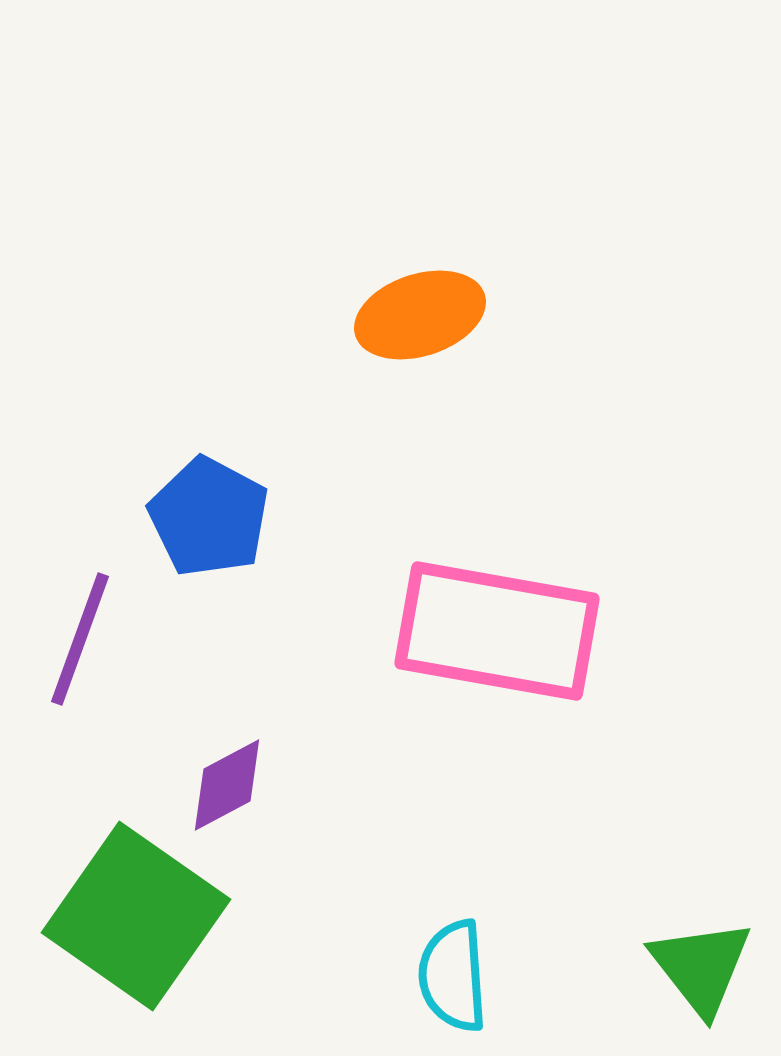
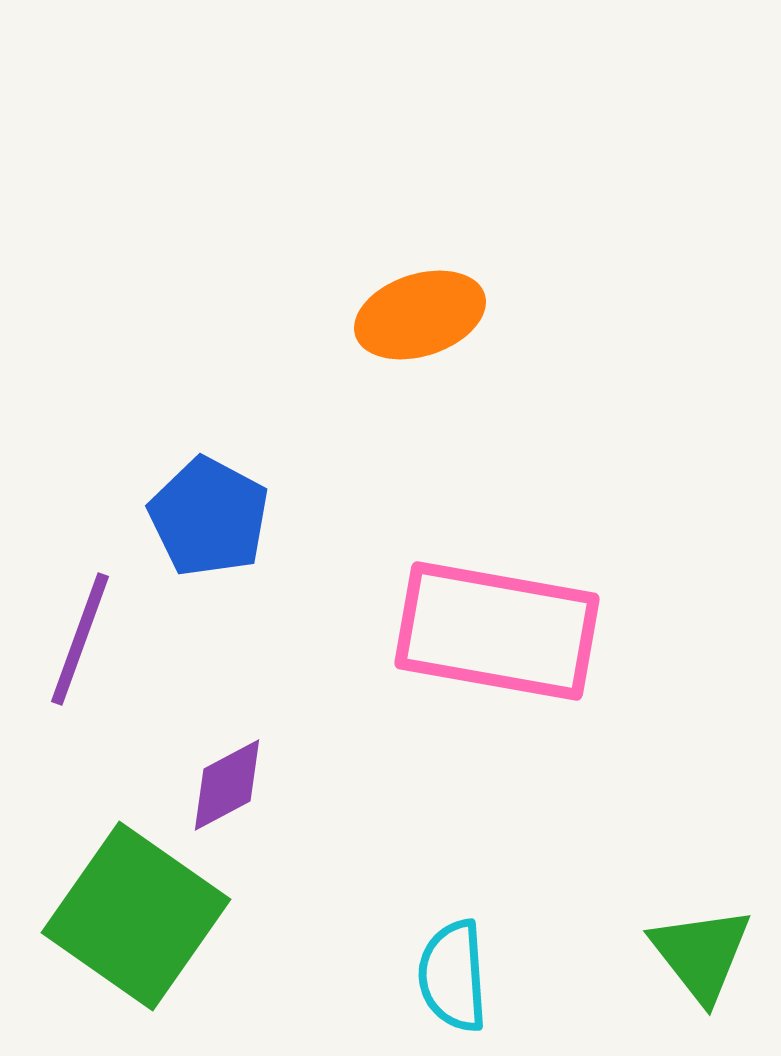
green triangle: moved 13 px up
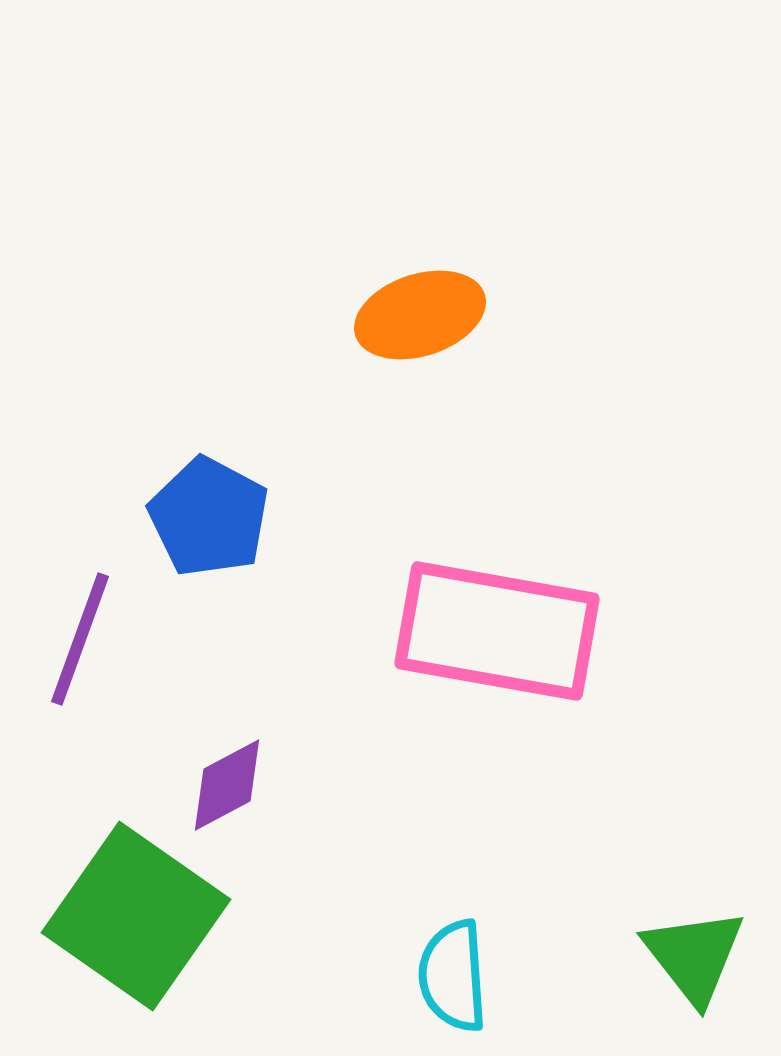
green triangle: moved 7 px left, 2 px down
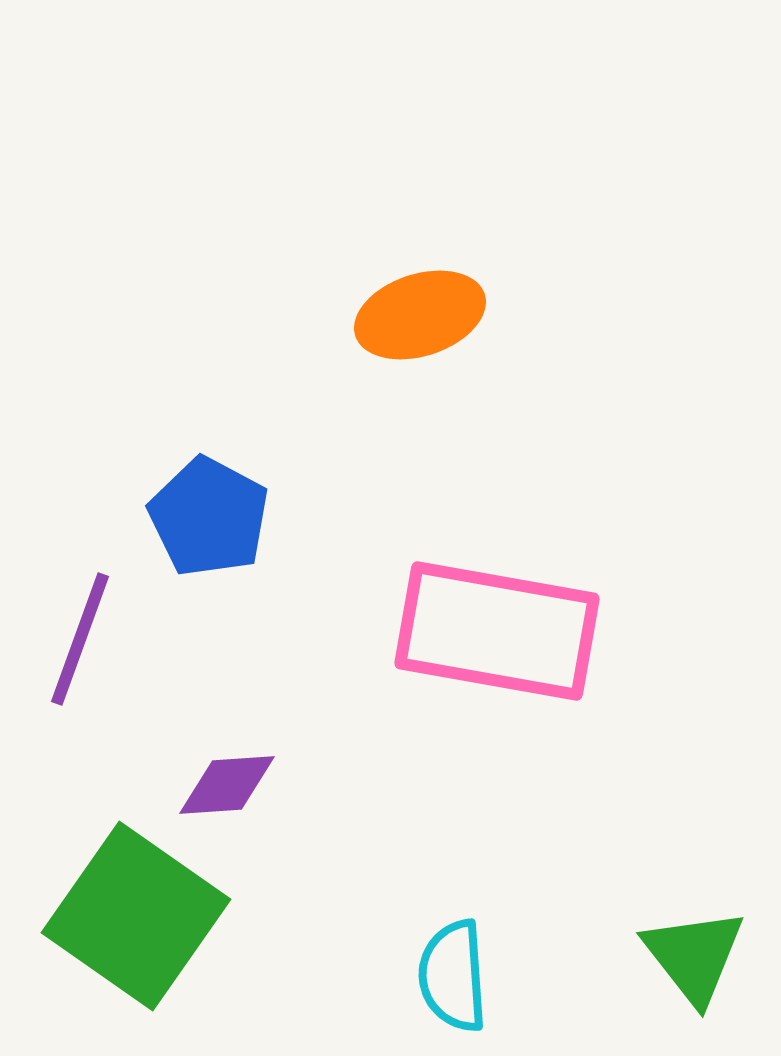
purple diamond: rotated 24 degrees clockwise
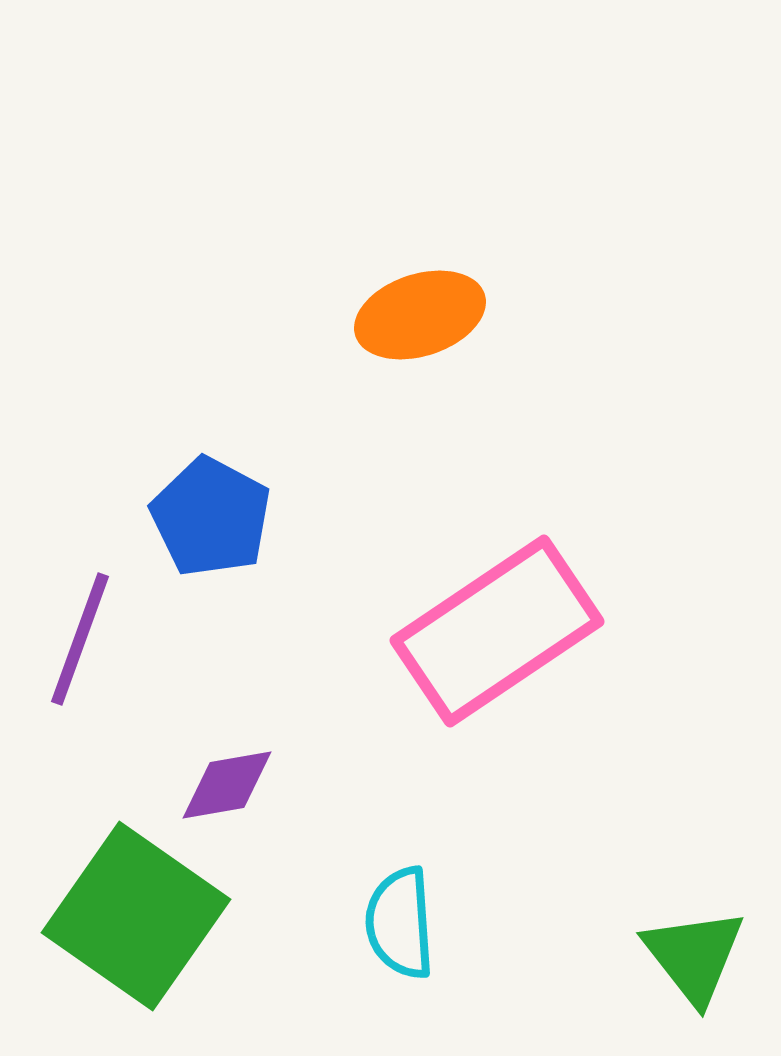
blue pentagon: moved 2 px right
pink rectangle: rotated 44 degrees counterclockwise
purple diamond: rotated 6 degrees counterclockwise
cyan semicircle: moved 53 px left, 53 px up
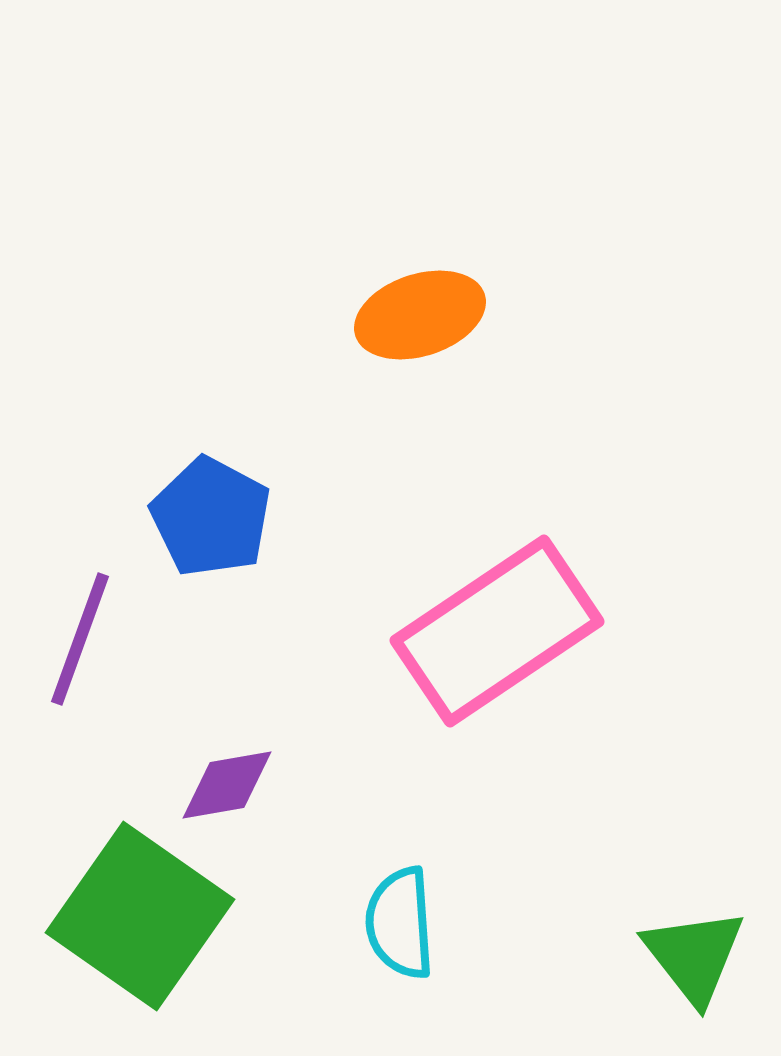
green square: moved 4 px right
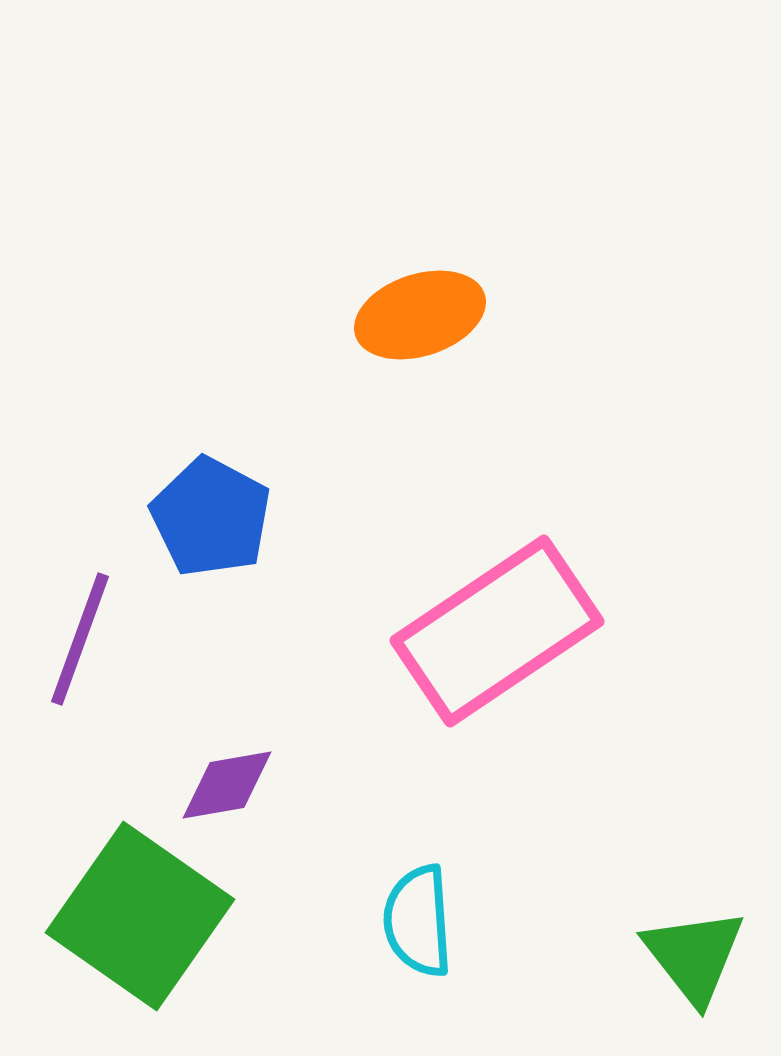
cyan semicircle: moved 18 px right, 2 px up
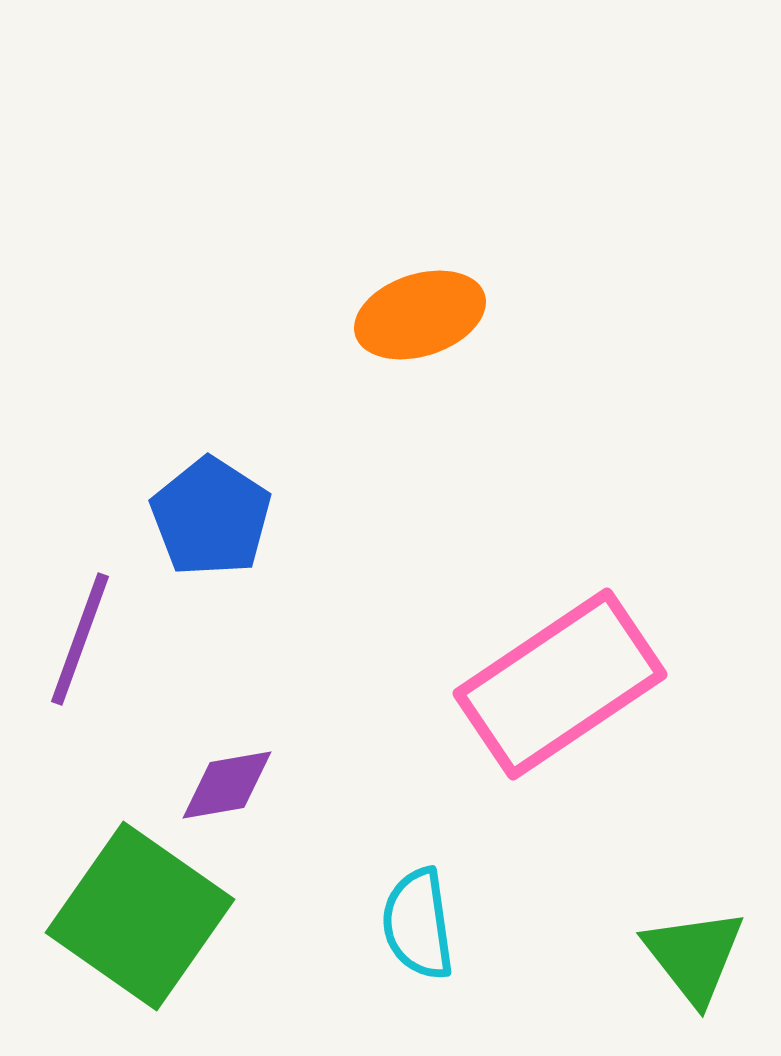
blue pentagon: rotated 5 degrees clockwise
pink rectangle: moved 63 px right, 53 px down
cyan semicircle: moved 3 px down; rotated 4 degrees counterclockwise
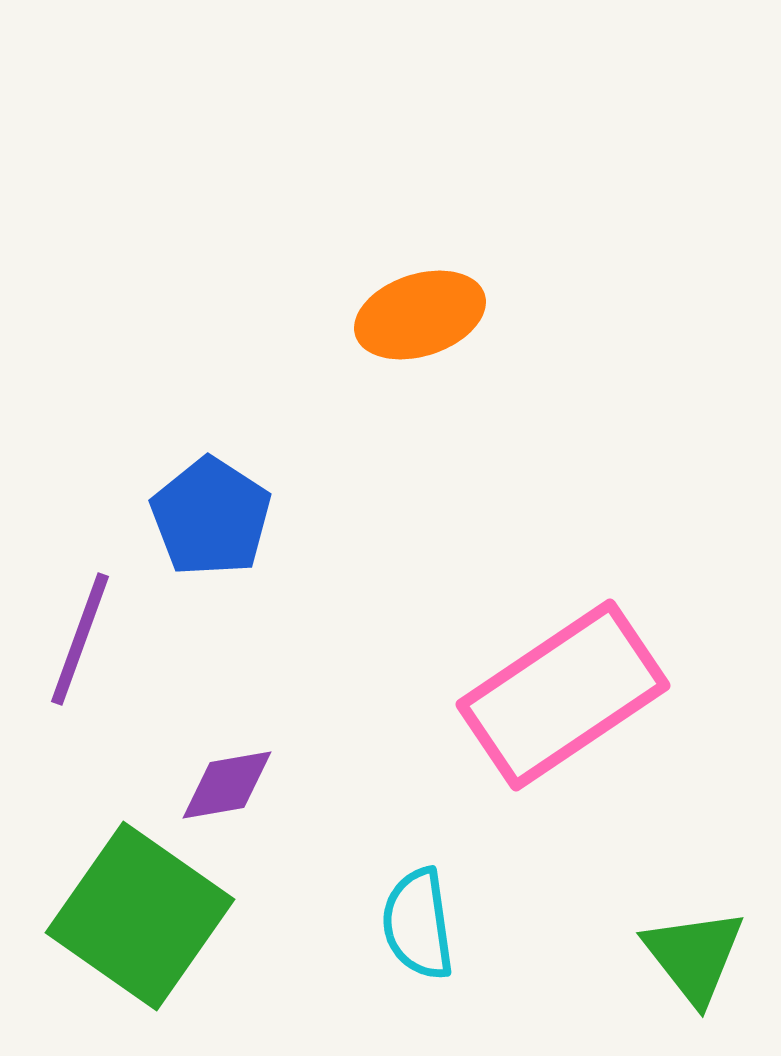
pink rectangle: moved 3 px right, 11 px down
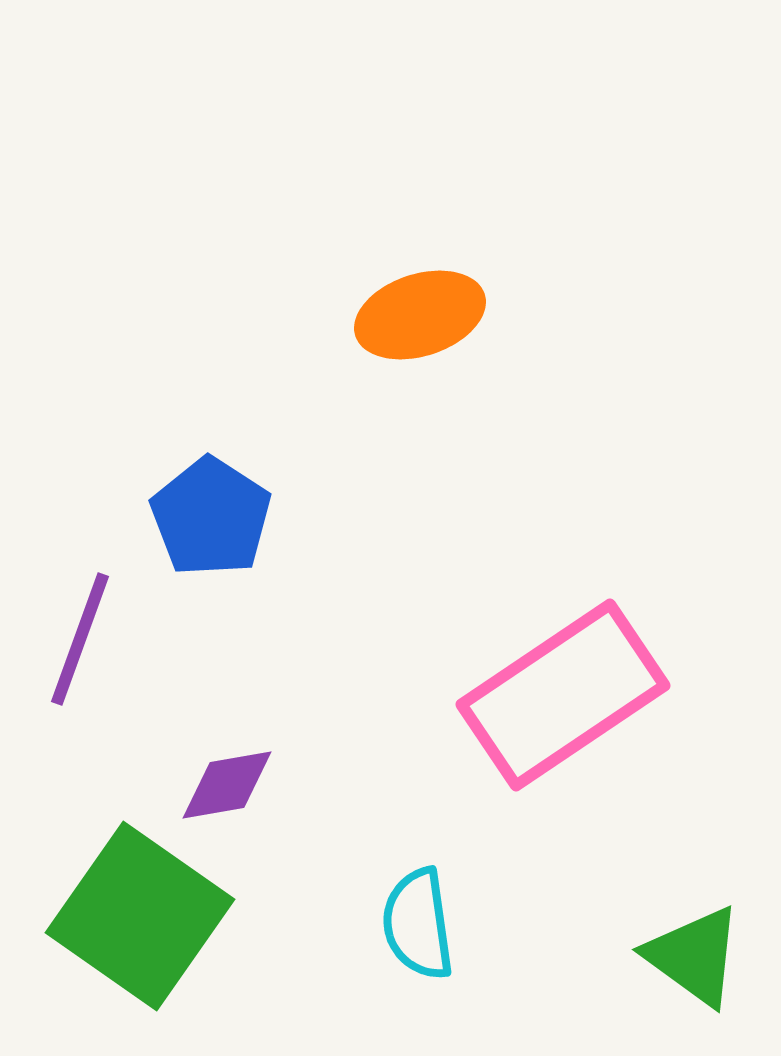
green triangle: rotated 16 degrees counterclockwise
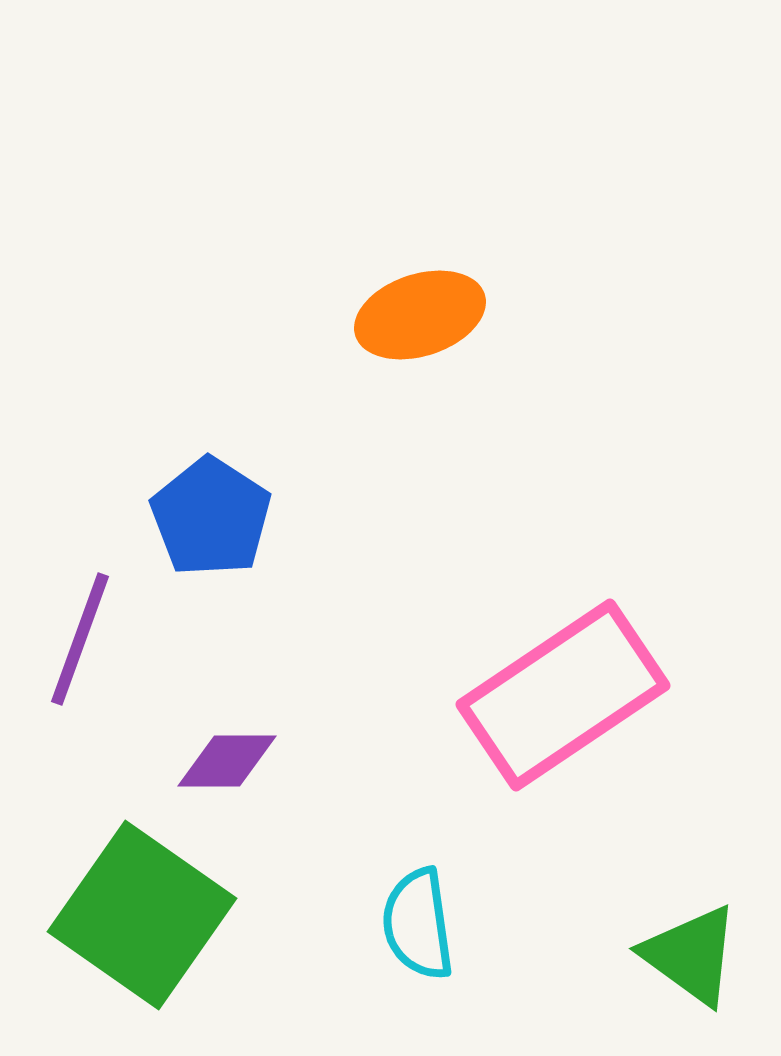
purple diamond: moved 24 px up; rotated 10 degrees clockwise
green square: moved 2 px right, 1 px up
green triangle: moved 3 px left, 1 px up
